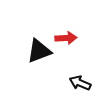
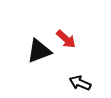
red arrow: moved 1 px down; rotated 45 degrees clockwise
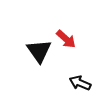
black triangle: rotated 44 degrees counterclockwise
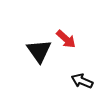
black arrow: moved 2 px right, 2 px up
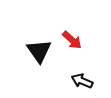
red arrow: moved 6 px right, 1 px down
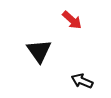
red arrow: moved 20 px up
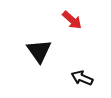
black arrow: moved 3 px up
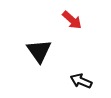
black arrow: moved 1 px left, 3 px down
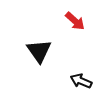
red arrow: moved 3 px right, 1 px down
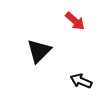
black triangle: rotated 20 degrees clockwise
